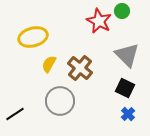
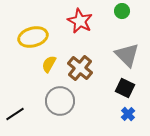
red star: moved 19 px left
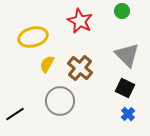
yellow semicircle: moved 2 px left
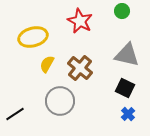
gray triangle: rotated 32 degrees counterclockwise
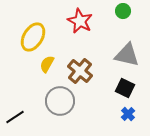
green circle: moved 1 px right
yellow ellipse: rotated 44 degrees counterclockwise
brown cross: moved 3 px down
black line: moved 3 px down
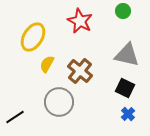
gray circle: moved 1 px left, 1 px down
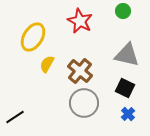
gray circle: moved 25 px right, 1 px down
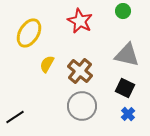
yellow ellipse: moved 4 px left, 4 px up
gray circle: moved 2 px left, 3 px down
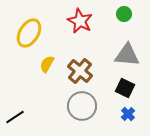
green circle: moved 1 px right, 3 px down
gray triangle: rotated 8 degrees counterclockwise
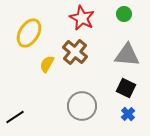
red star: moved 2 px right, 3 px up
brown cross: moved 5 px left, 19 px up
black square: moved 1 px right
